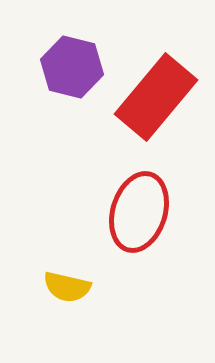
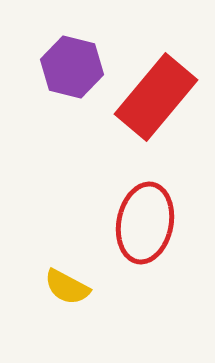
red ellipse: moved 6 px right, 11 px down; rotated 6 degrees counterclockwise
yellow semicircle: rotated 15 degrees clockwise
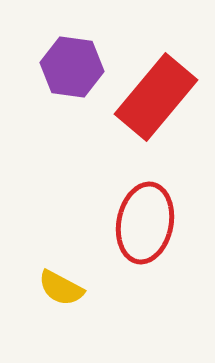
purple hexagon: rotated 6 degrees counterclockwise
yellow semicircle: moved 6 px left, 1 px down
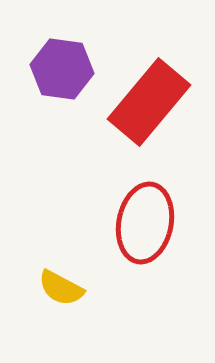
purple hexagon: moved 10 px left, 2 px down
red rectangle: moved 7 px left, 5 px down
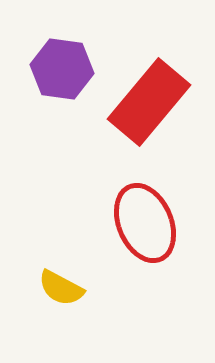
red ellipse: rotated 34 degrees counterclockwise
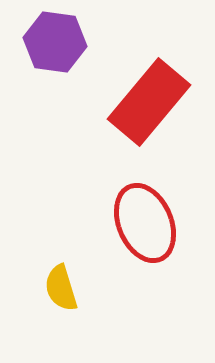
purple hexagon: moved 7 px left, 27 px up
yellow semicircle: rotated 45 degrees clockwise
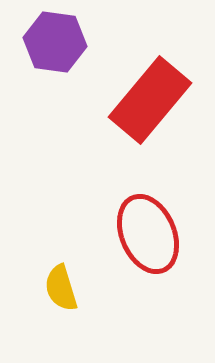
red rectangle: moved 1 px right, 2 px up
red ellipse: moved 3 px right, 11 px down
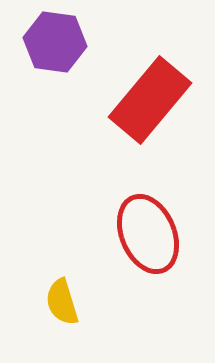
yellow semicircle: moved 1 px right, 14 px down
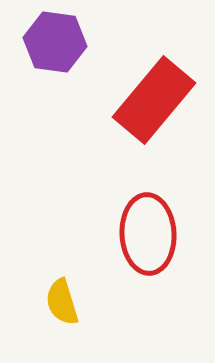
red rectangle: moved 4 px right
red ellipse: rotated 20 degrees clockwise
